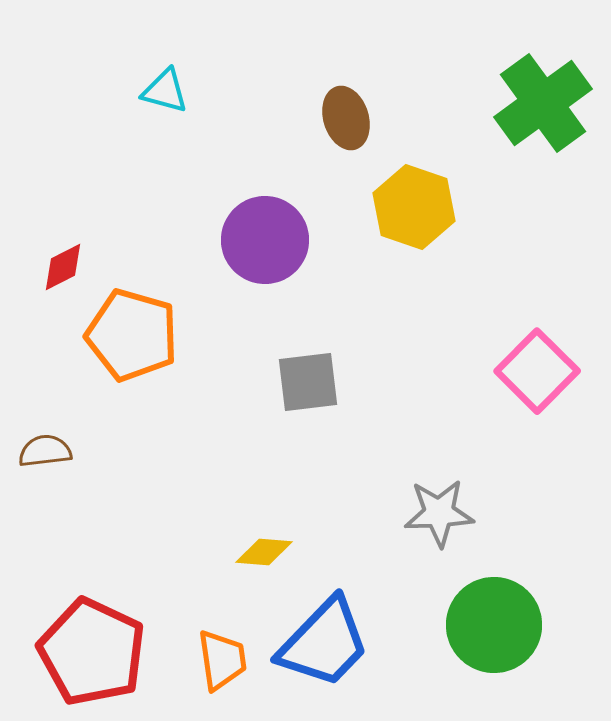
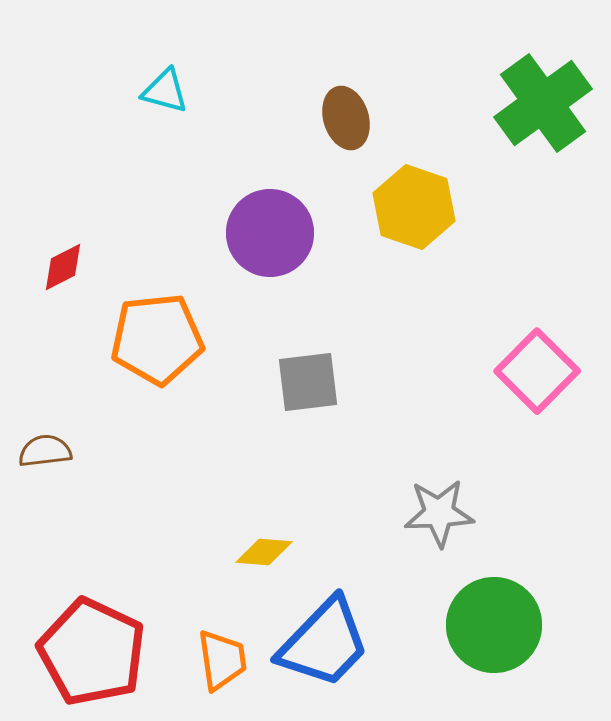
purple circle: moved 5 px right, 7 px up
orange pentagon: moved 25 px right, 4 px down; rotated 22 degrees counterclockwise
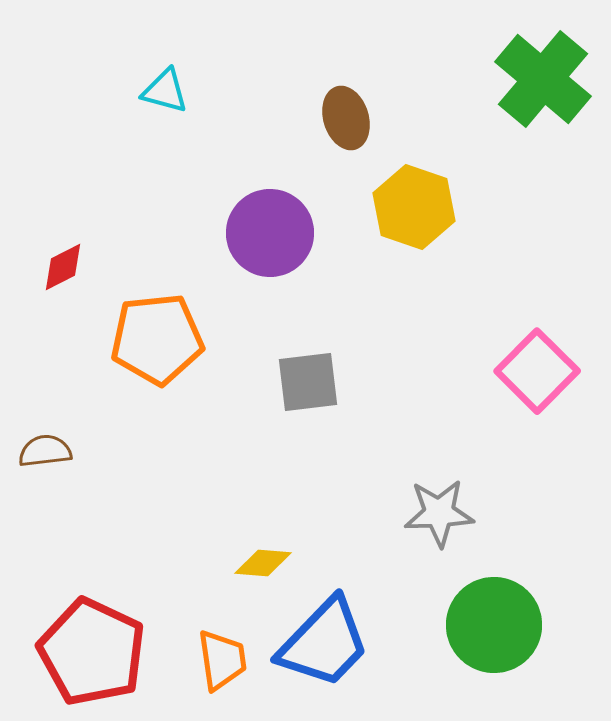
green cross: moved 24 px up; rotated 14 degrees counterclockwise
yellow diamond: moved 1 px left, 11 px down
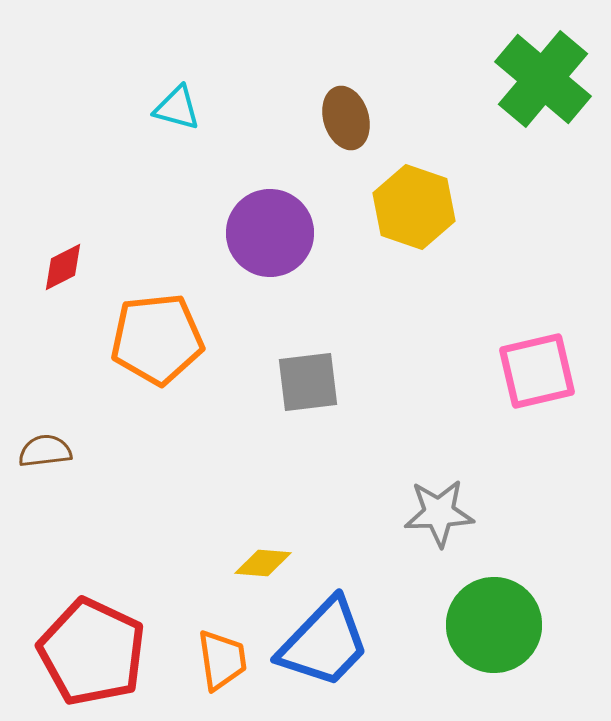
cyan triangle: moved 12 px right, 17 px down
pink square: rotated 32 degrees clockwise
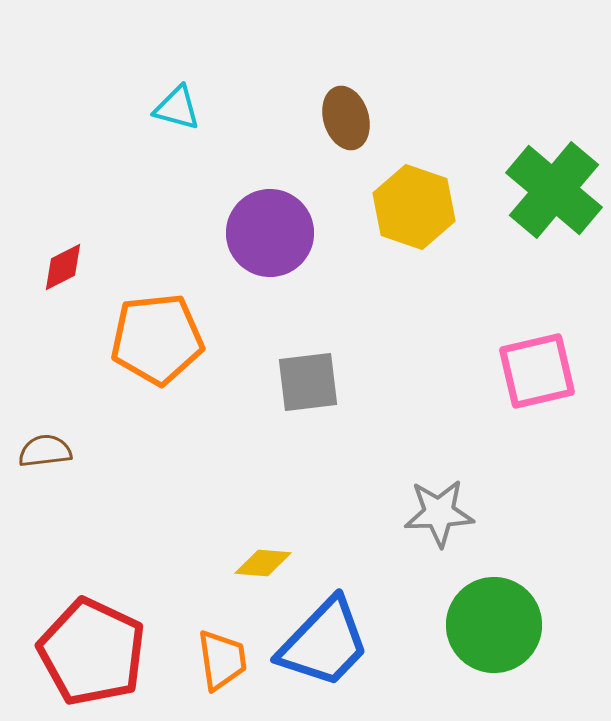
green cross: moved 11 px right, 111 px down
